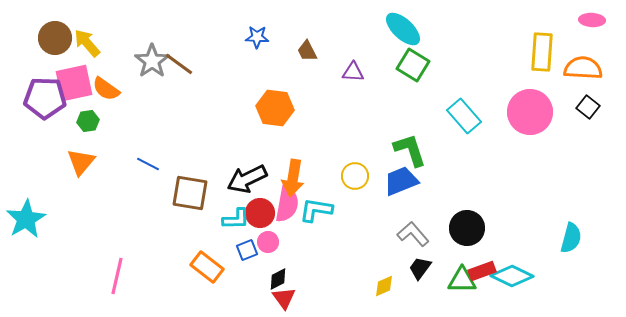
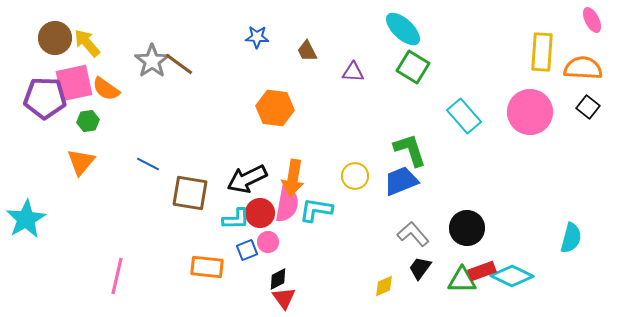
pink ellipse at (592, 20): rotated 60 degrees clockwise
green square at (413, 65): moved 2 px down
orange rectangle at (207, 267): rotated 32 degrees counterclockwise
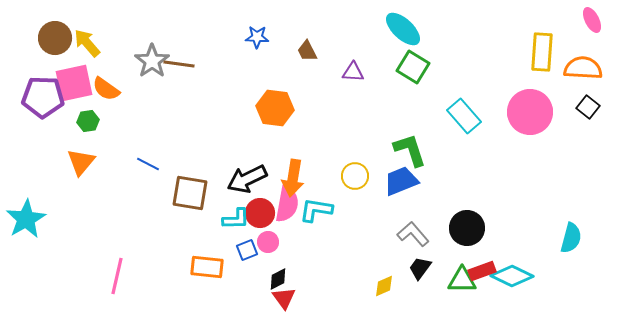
brown line at (179, 64): rotated 28 degrees counterclockwise
purple pentagon at (45, 98): moved 2 px left, 1 px up
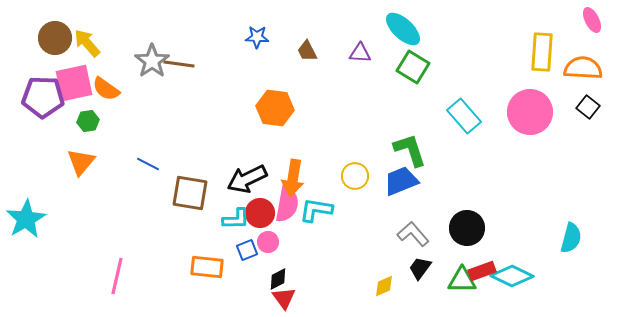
purple triangle at (353, 72): moved 7 px right, 19 px up
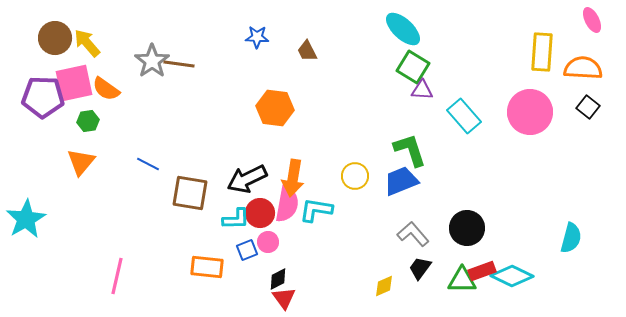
purple triangle at (360, 53): moved 62 px right, 37 px down
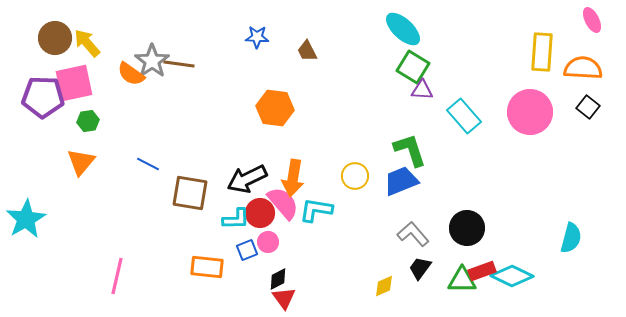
orange semicircle at (106, 89): moved 25 px right, 15 px up
pink semicircle at (287, 204): moved 4 px left, 1 px up; rotated 51 degrees counterclockwise
